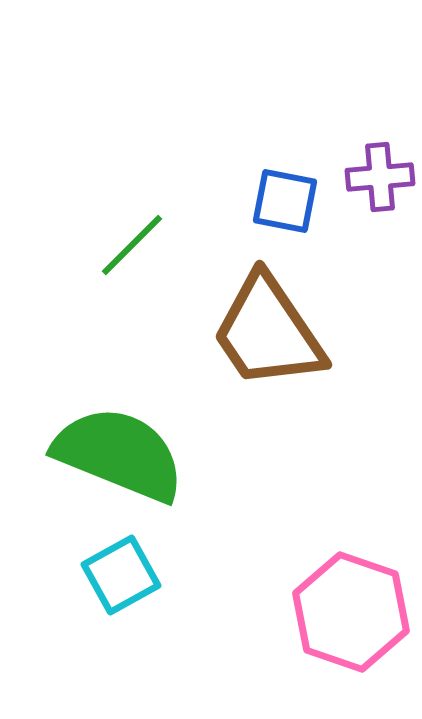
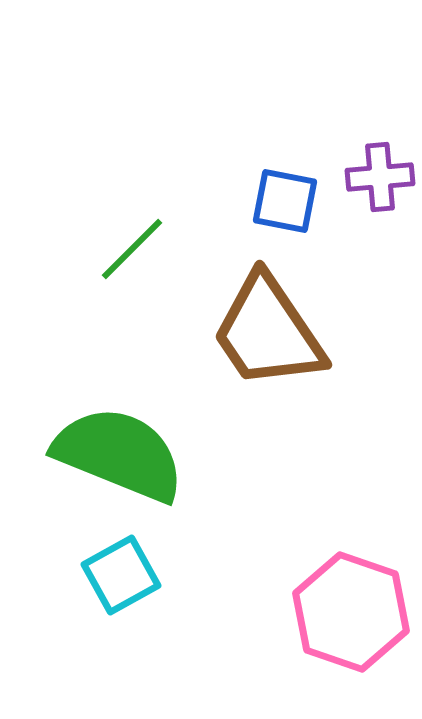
green line: moved 4 px down
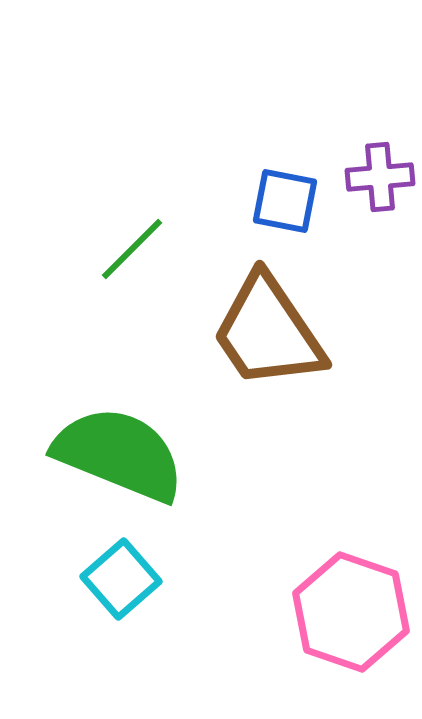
cyan square: moved 4 px down; rotated 12 degrees counterclockwise
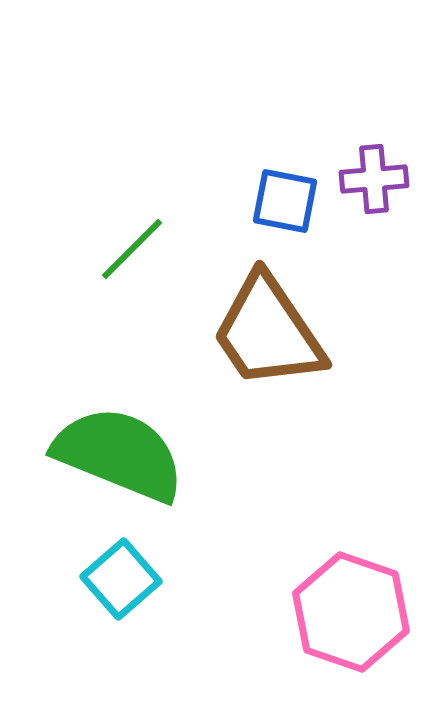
purple cross: moved 6 px left, 2 px down
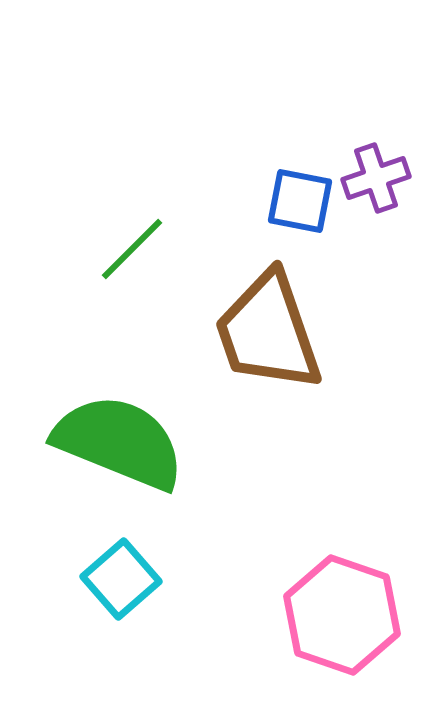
purple cross: moved 2 px right, 1 px up; rotated 14 degrees counterclockwise
blue square: moved 15 px right
brown trapezoid: rotated 15 degrees clockwise
green semicircle: moved 12 px up
pink hexagon: moved 9 px left, 3 px down
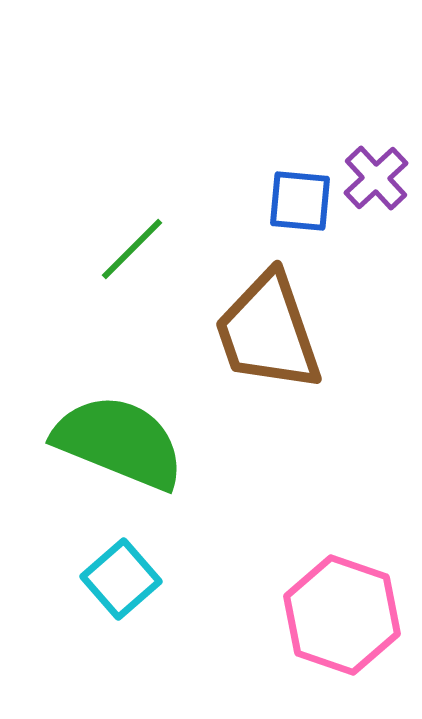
purple cross: rotated 24 degrees counterclockwise
blue square: rotated 6 degrees counterclockwise
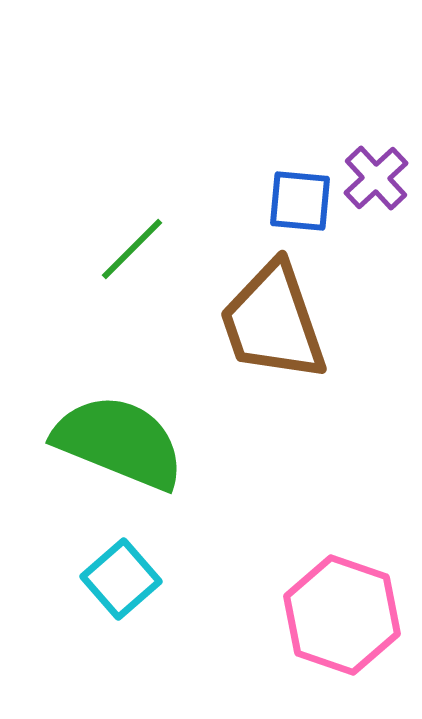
brown trapezoid: moved 5 px right, 10 px up
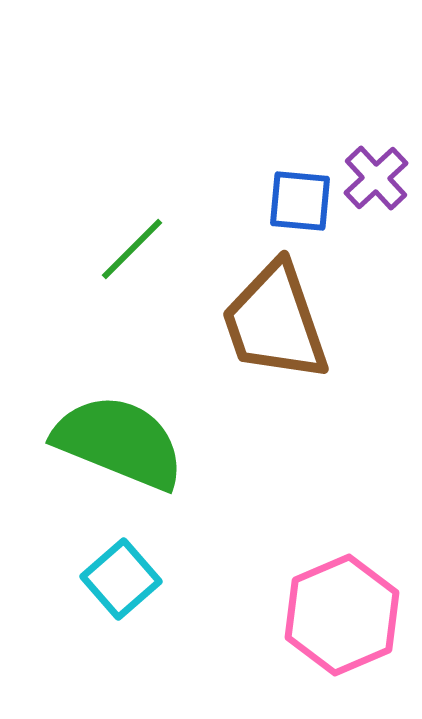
brown trapezoid: moved 2 px right
pink hexagon: rotated 18 degrees clockwise
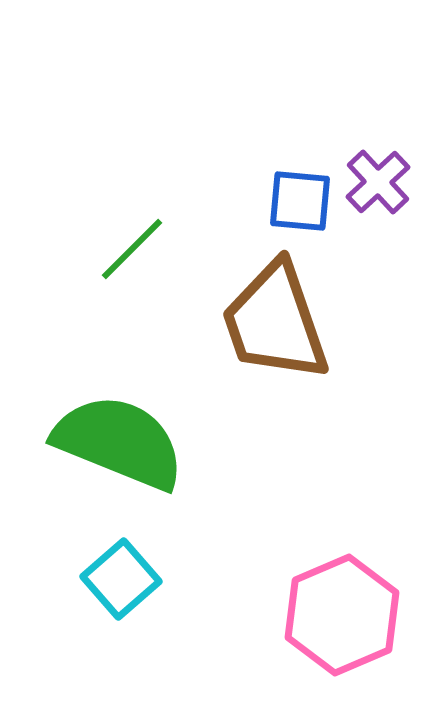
purple cross: moved 2 px right, 4 px down
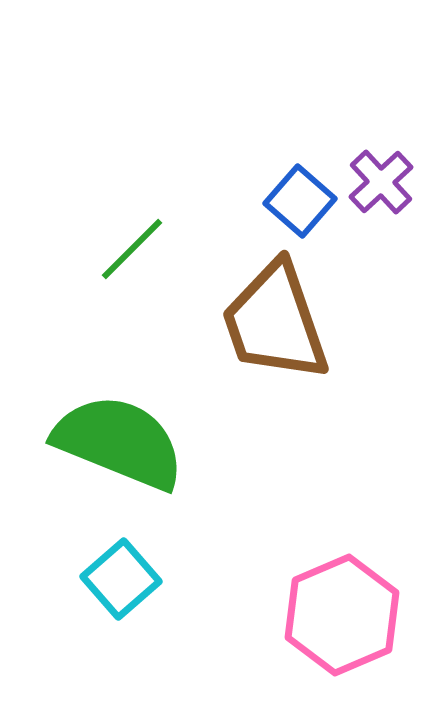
purple cross: moved 3 px right
blue square: rotated 36 degrees clockwise
